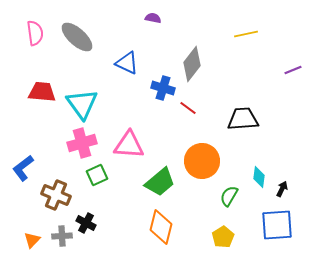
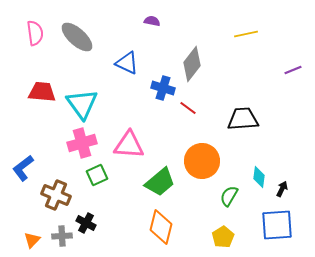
purple semicircle: moved 1 px left, 3 px down
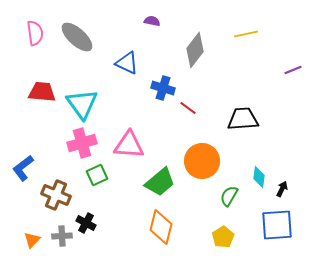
gray diamond: moved 3 px right, 14 px up
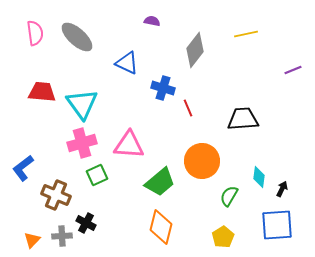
red line: rotated 30 degrees clockwise
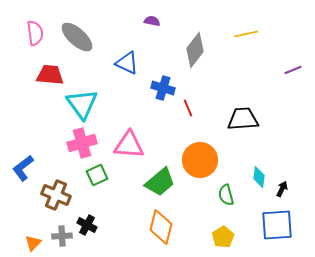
red trapezoid: moved 8 px right, 17 px up
orange circle: moved 2 px left, 1 px up
green semicircle: moved 3 px left, 1 px up; rotated 45 degrees counterclockwise
black cross: moved 1 px right, 2 px down
orange triangle: moved 1 px right, 3 px down
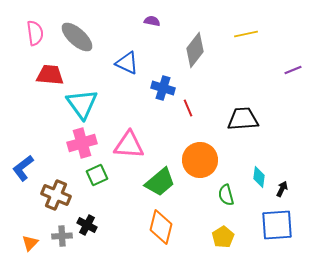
orange triangle: moved 3 px left
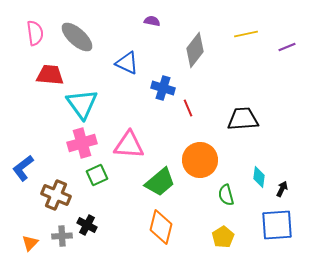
purple line: moved 6 px left, 23 px up
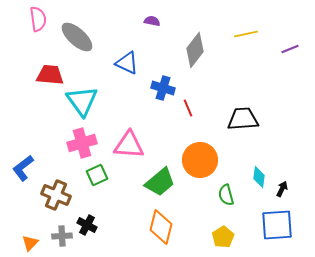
pink semicircle: moved 3 px right, 14 px up
purple line: moved 3 px right, 2 px down
cyan triangle: moved 3 px up
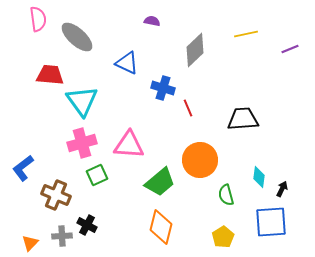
gray diamond: rotated 8 degrees clockwise
blue square: moved 6 px left, 3 px up
